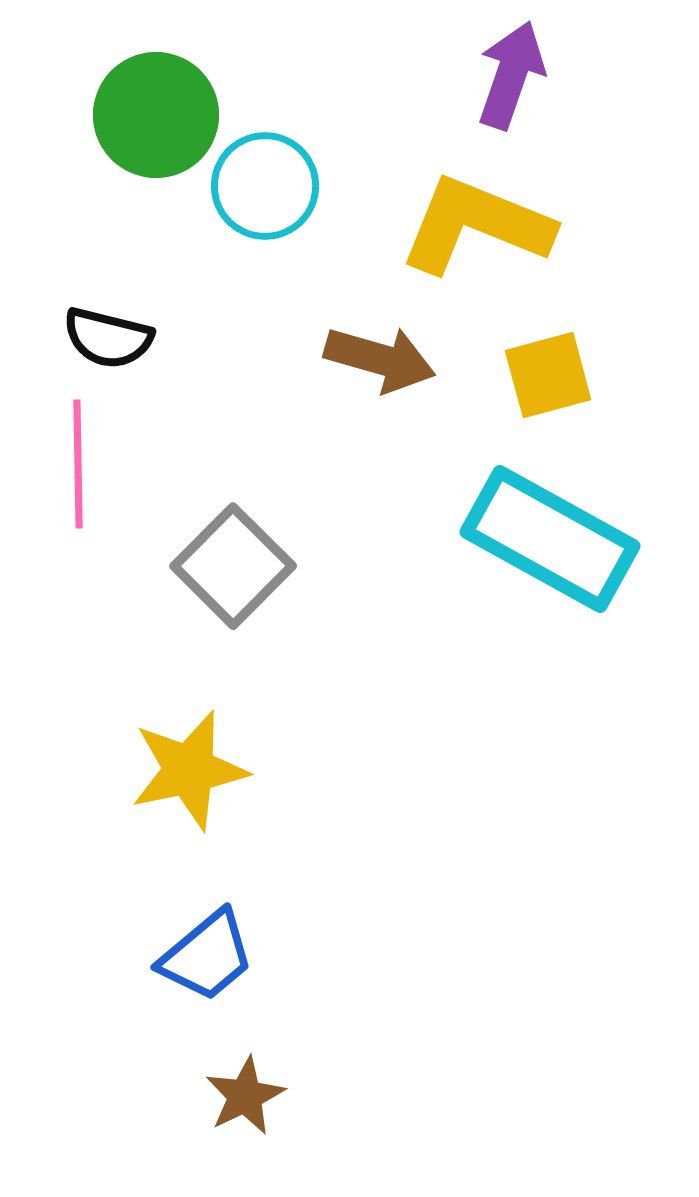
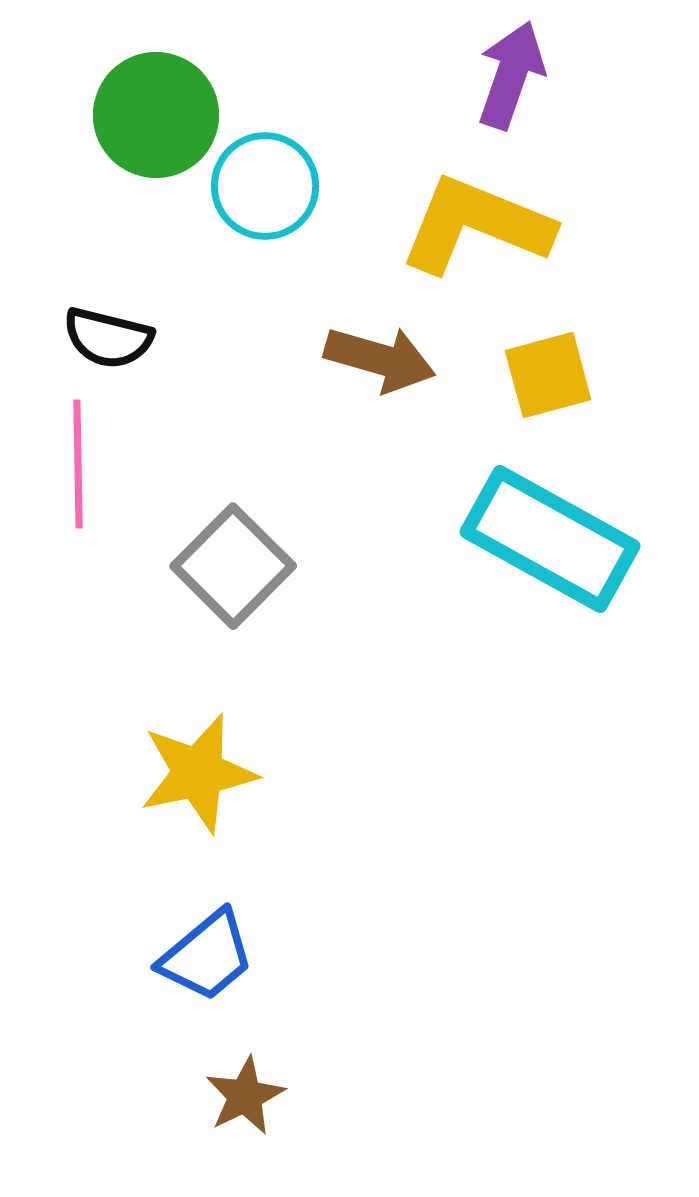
yellow star: moved 9 px right, 3 px down
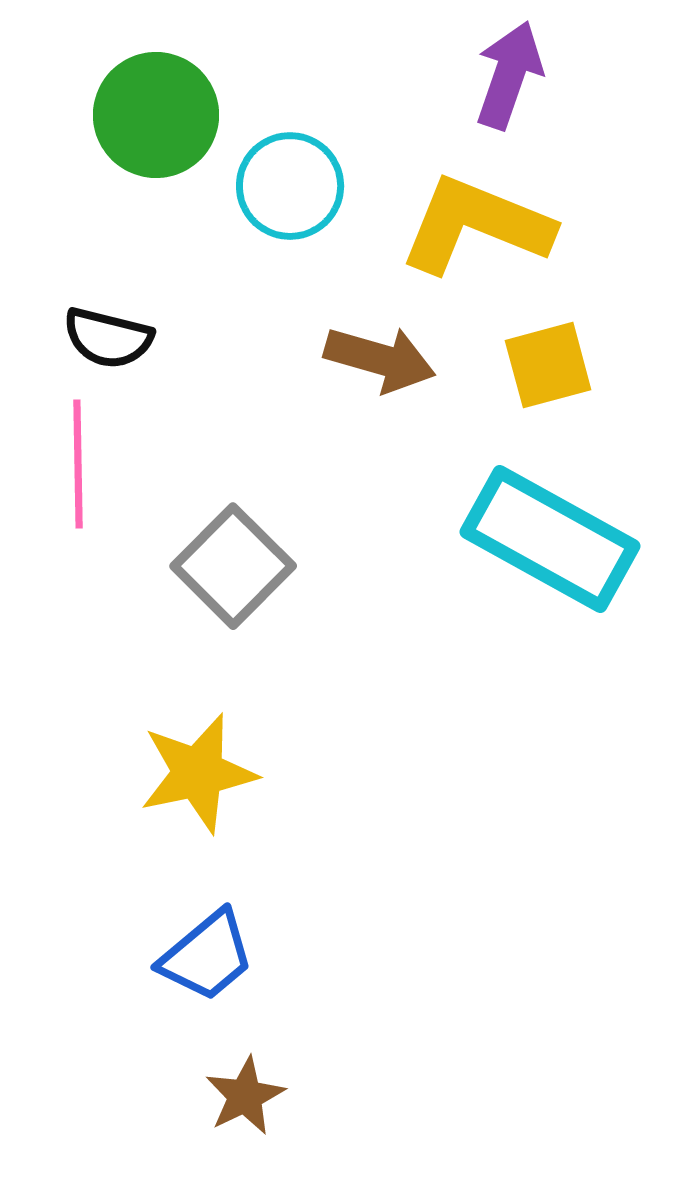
purple arrow: moved 2 px left
cyan circle: moved 25 px right
yellow square: moved 10 px up
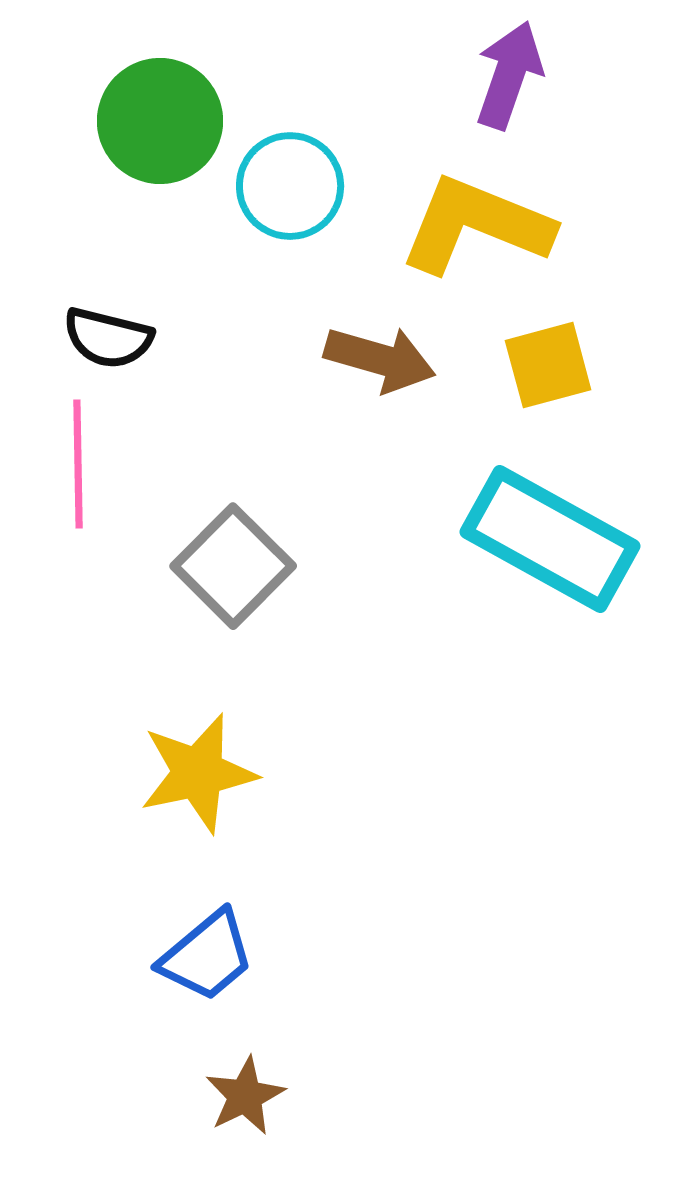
green circle: moved 4 px right, 6 px down
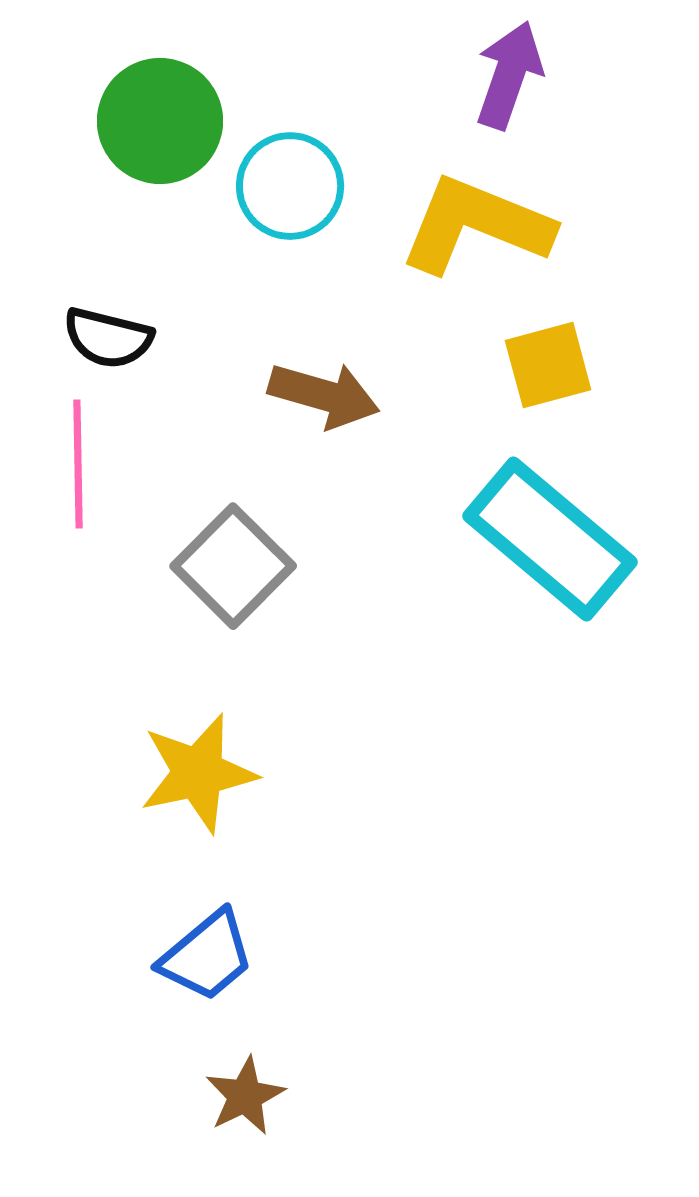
brown arrow: moved 56 px left, 36 px down
cyan rectangle: rotated 11 degrees clockwise
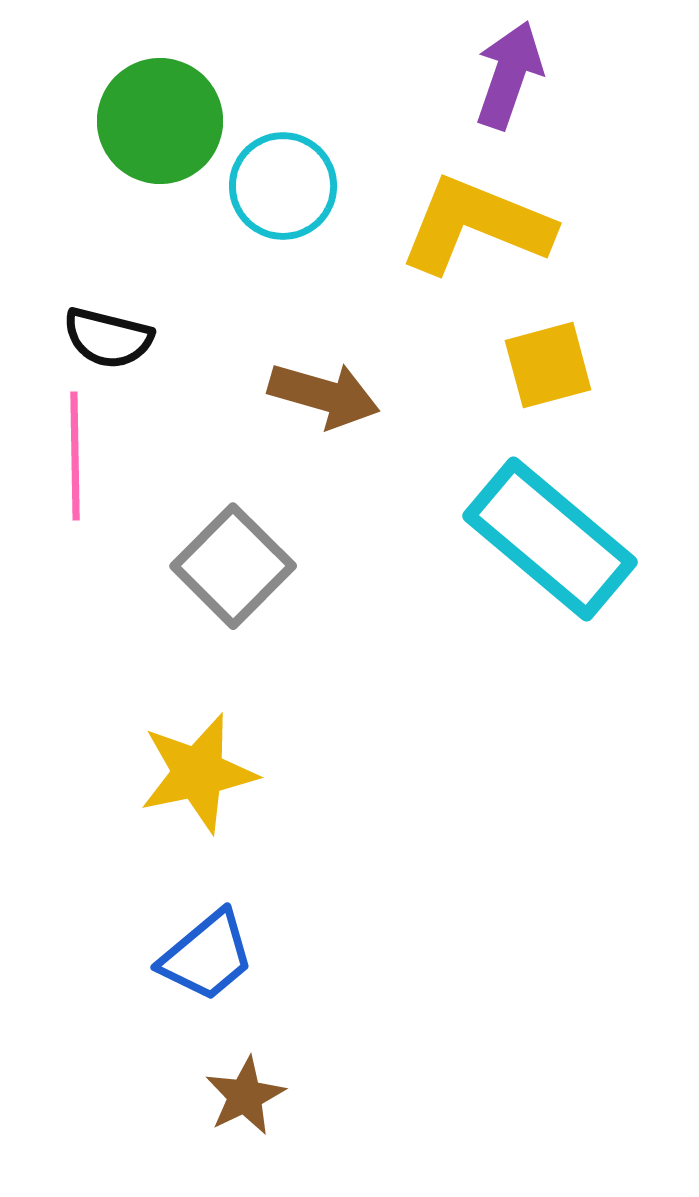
cyan circle: moved 7 px left
pink line: moved 3 px left, 8 px up
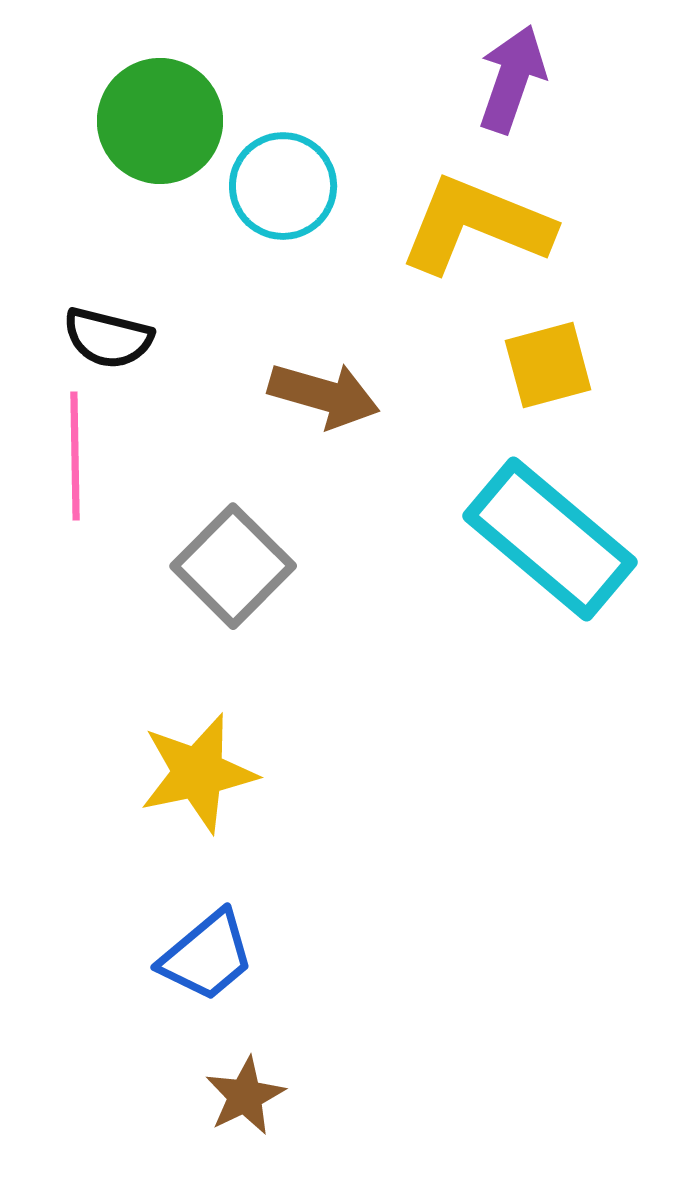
purple arrow: moved 3 px right, 4 px down
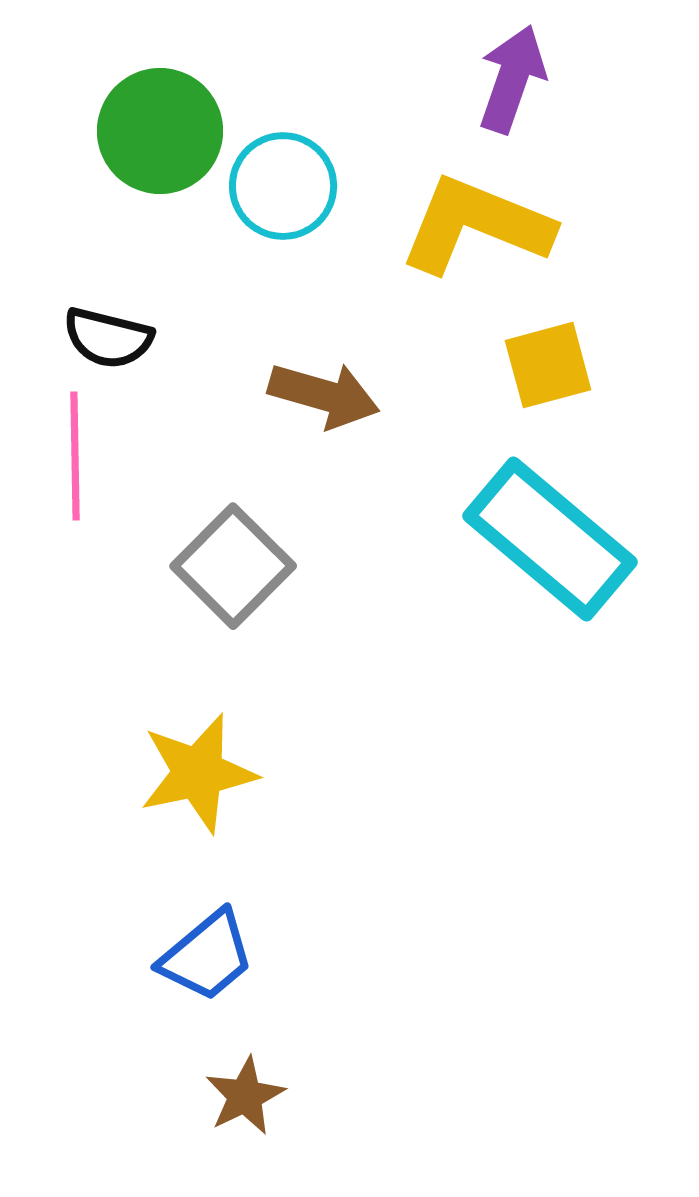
green circle: moved 10 px down
